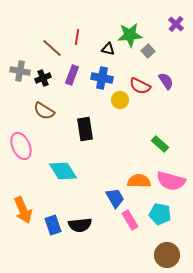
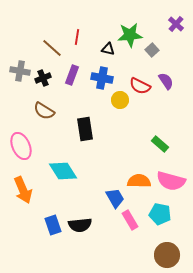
gray square: moved 4 px right, 1 px up
orange arrow: moved 20 px up
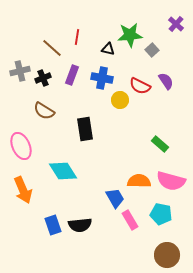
gray cross: rotated 24 degrees counterclockwise
cyan pentagon: moved 1 px right
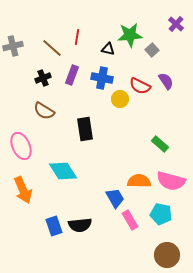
gray cross: moved 7 px left, 25 px up
yellow circle: moved 1 px up
blue rectangle: moved 1 px right, 1 px down
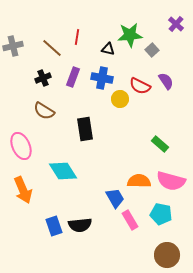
purple rectangle: moved 1 px right, 2 px down
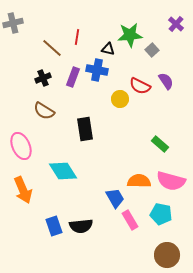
gray cross: moved 23 px up
blue cross: moved 5 px left, 8 px up
black semicircle: moved 1 px right, 1 px down
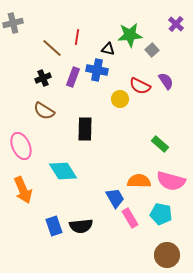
black rectangle: rotated 10 degrees clockwise
pink rectangle: moved 2 px up
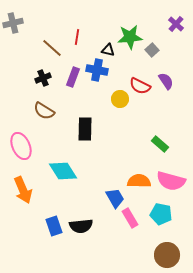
green star: moved 2 px down
black triangle: moved 1 px down
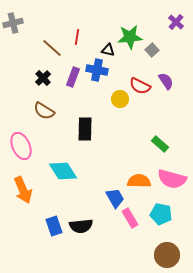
purple cross: moved 2 px up
black cross: rotated 21 degrees counterclockwise
pink semicircle: moved 1 px right, 2 px up
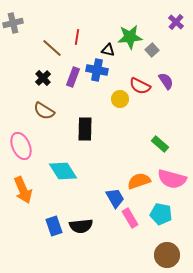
orange semicircle: rotated 20 degrees counterclockwise
